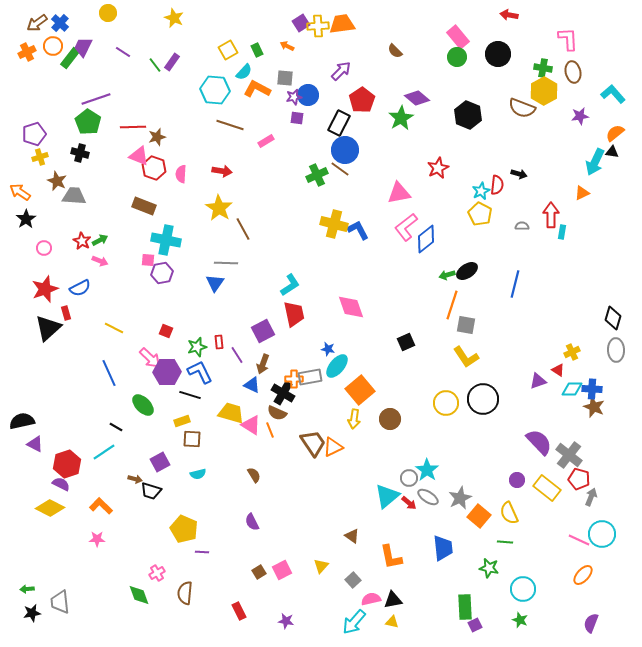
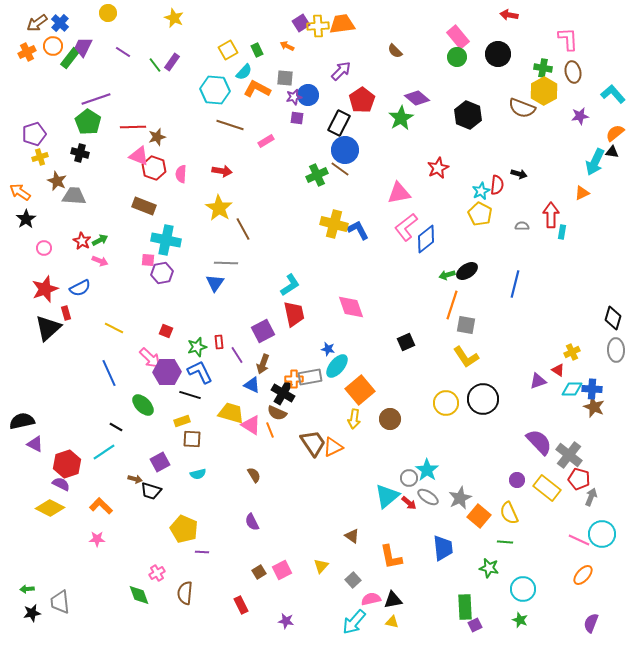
red rectangle at (239, 611): moved 2 px right, 6 px up
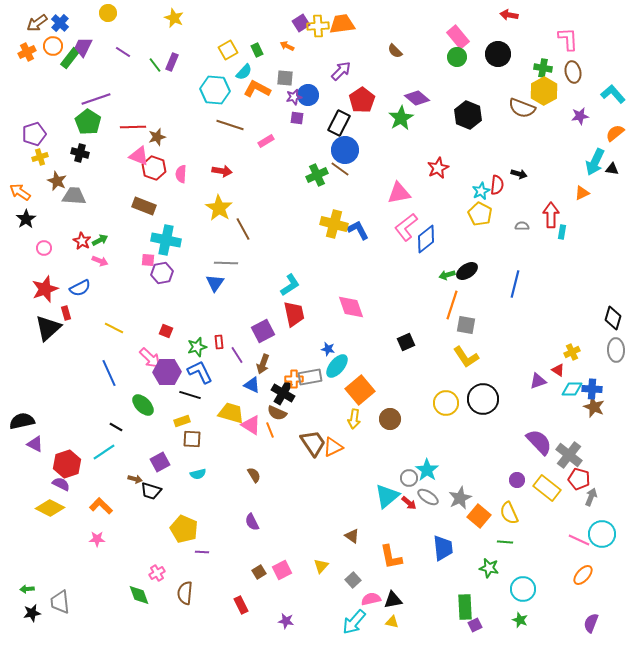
purple rectangle at (172, 62): rotated 12 degrees counterclockwise
black triangle at (612, 152): moved 17 px down
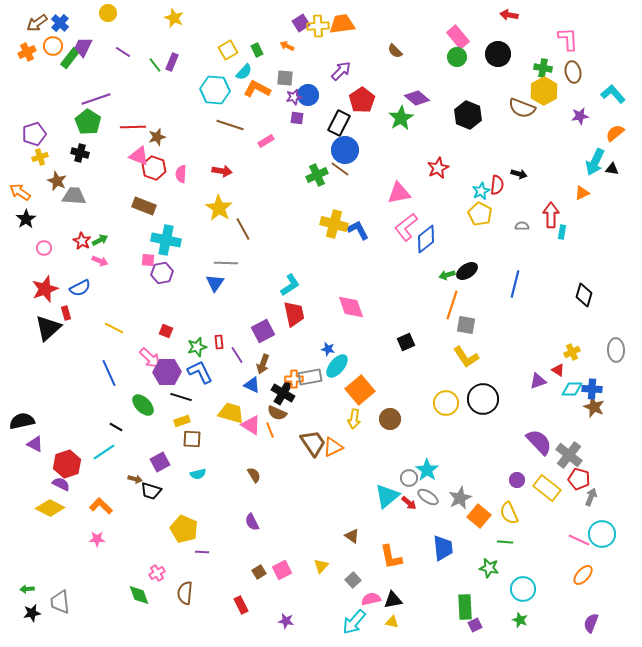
black diamond at (613, 318): moved 29 px left, 23 px up
black line at (190, 395): moved 9 px left, 2 px down
